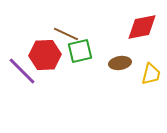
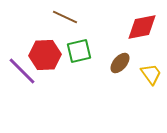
brown line: moved 1 px left, 17 px up
green square: moved 1 px left
brown ellipse: rotated 40 degrees counterclockwise
yellow trapezoid: rotated 50 degrees counterclockwise
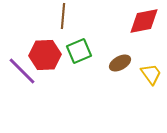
brown line: moved 2 px left, 1 px up; rotated 70 degrees clockwise
red diamond: moved 2 px right, 6 px up
green square: rotated 10 degrees counterclockwise
brown ellipse: rotated 20 degrees clockwise
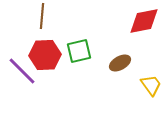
brown line: moved 21 px left
green square: rotated 10 degrees clockwise
yellow trapezoid: moved 11 px down
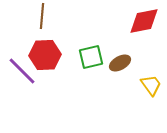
green square: moved 12 px right, 6 px down
